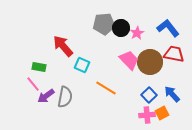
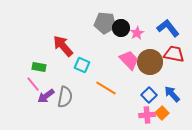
gray pentagon: moved 1 px right, 1 px up; rotated 10 degrees clockwise
orange square: rotated 16 degrees counterclockwise
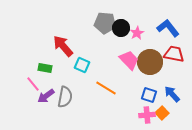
green rectangle: moved 6 px right, 1 px down
blue square: rotated 28 degrees counterclockwise
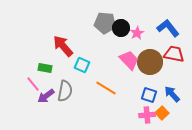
gray semicircle: moved 6 px up
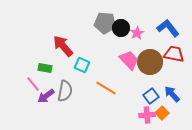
blue square: moved 2 px right, 1 px down; rotated 35 degrees clockwise
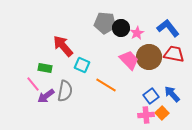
brown circle: moved 1 px left, 5 px up
orange line: moved 3 px up
pink cross: moved 1 px left
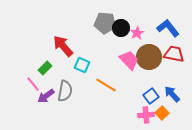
green rectangle: rotated 56 degrees counterclockwise
